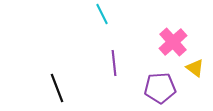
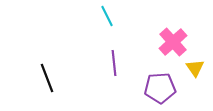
cyan line: moved 5 px right, 2 px down
yellow triangle: rotated 18 degrees clockwise
black line: moved 10 px left, 10 px up
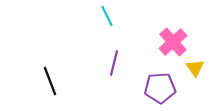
purple line: rotated 20 degrees clockwise
black line: moved 3 px right, 3 px down
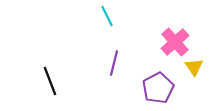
pink cross: moved 2 px right
yellow triangle: moved 1 px left, 1 px up
purple pentagon: moved 2 px left; rotated 24 degrees counterclockwise
